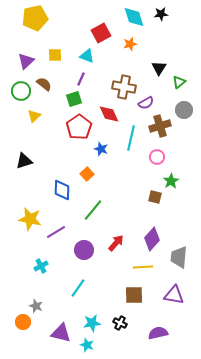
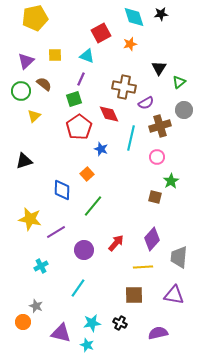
green line at (93, 210): moved 4 px up
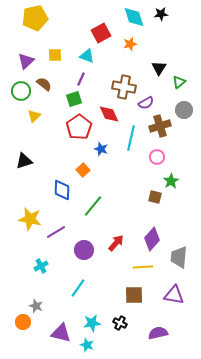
orange square at (87, 174): moved 4 px left, 4 px up
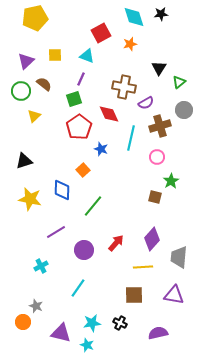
yellow star at (30, 219): moved 20 px up
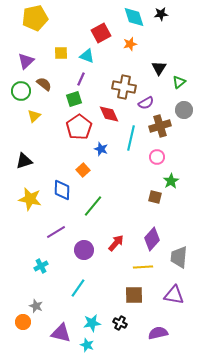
yellow square at (55, 55): moved 6 px right, 2 px up
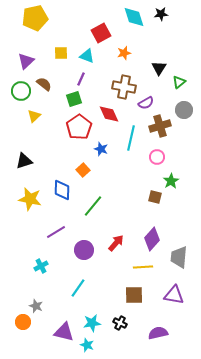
orange star at (130, 44): moved 6 px left, 9 px down
purple triangle at (61, 333): moved 3 px right, 1 px up
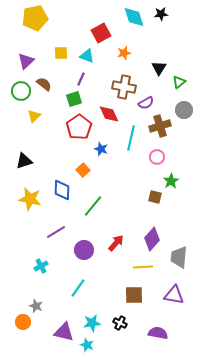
purple semicircle at (158, 333): rotated 24 degrees clockwise
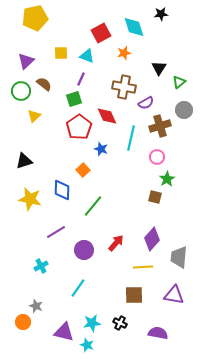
cyan diamond at (134, 17): moved 10 px down
red diamond at (109, 114): moved 2 px left, 2 px down
green star at (171, 181): moved 4 px left, 2 px up
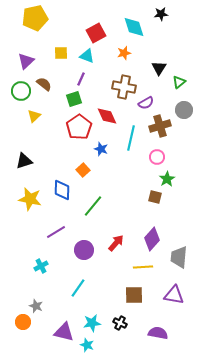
red square at (101, 33): moved 5 px left
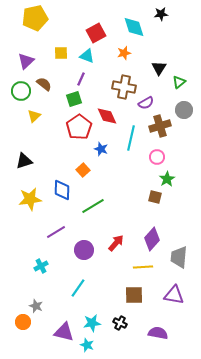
yellow star at (30, 199): rotated 20 degrees counterclockwise
green line at (93, 206): rotated 20 degrees clockwise
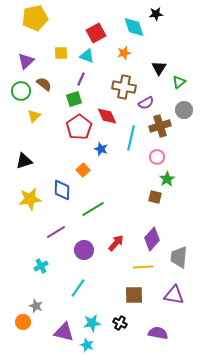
black star at (161, 14): moved 5 px left
green line at (93, 206): moved 3 px down
